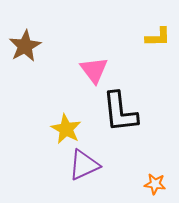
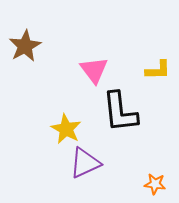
yellow L-shape: moved 33 px down
purple triangle: moved 1 px right, 2 px up
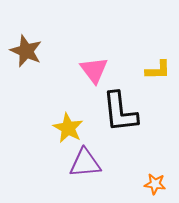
brown star: moved 1 px right, 5 px down; rotated 20 degrees counterclockwise
yellow star: moved 2 px right, 1 px up
purple triangle: rotated 20 degrees clockwise
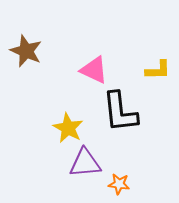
pink triangle: rotated 28 degrees counterclockwise
orange star: moved 36 px left
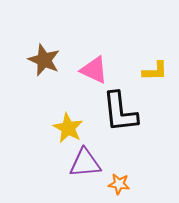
brown star: moved 18 px right, 9 px down
yellow L-shape: moved 3 px left, 1 px down
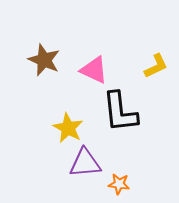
yellow L-shape: moved 1 px right, 5 px up; rotated 24 degrees counterclockwise
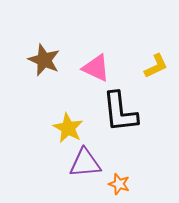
pink triangle: moved 2 px right, 2 px up
orange star: rotated 10 degrees clockwise
